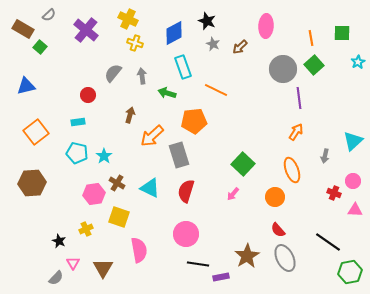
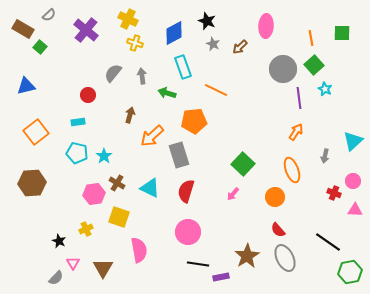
cyan star at (358, 62): moved 33 px left, 27 px down; rotated 16 degrees counterclockwise
pink circle at (186, 234): moved 2 px right, 2 px up
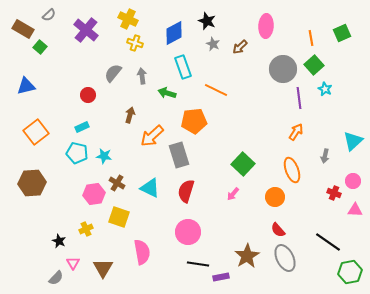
green square at (342, 33): rotated 24 degrees counterclockwise
cyan rectangle at (78, 122): moved 4 px right, 5 px down; rotated 16 degrees counterclockwise
cyan star at (104, 156): rotated 28 degrees counterclockwise
pink semicircle at (139, 250): moved 3 px right, 2 px down
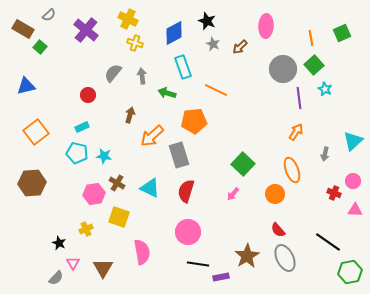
gray arrow at (325, 156): moved 2 px up
orange circle at (275, 197): moved 3 px up
black star at (59, 241): moved 2 px down
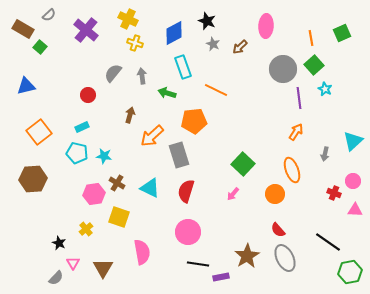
orange square at (36, 132): moved 3 px right
brown hexagon at (32, 183): moved 1 px right, 4 px up
yellow cross at (86, 229): rotated 16 degrees counterclockwise
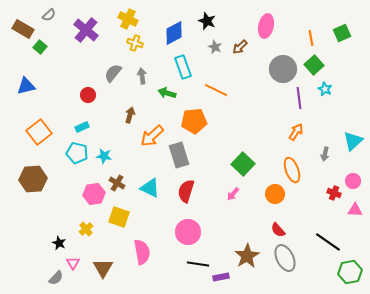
pink ellipse at (266, 26): rotated 10 degrees clockwise
gray star at (213, 44): moved 2 px right, 3 px down
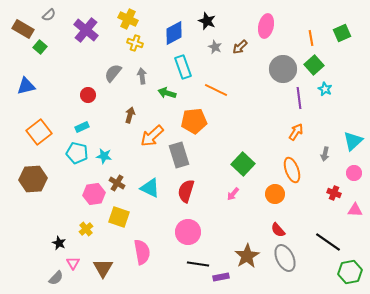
pink circle at (353, 181): moved 1 px right, 8 px up
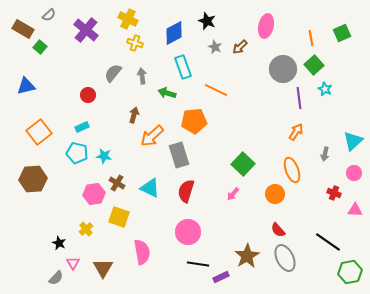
brown arrow at (130, 115): moved 4 px right
purple rectangle at (221, 277): rotated 14 degrees counterclockwise
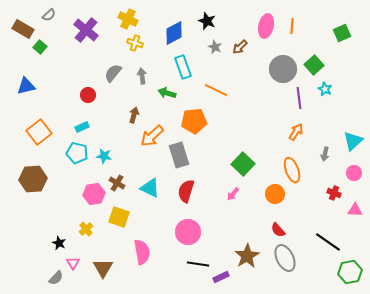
orange line at (311, 38): moved 19 px left, 12 px up; rotated 14 degrees clockwise
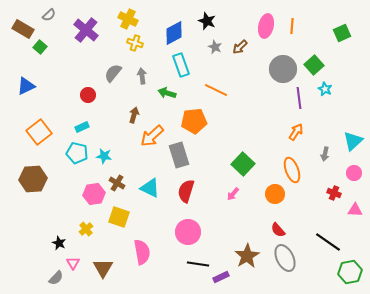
cyan rectangle at (183, 67): moved 2 px left, 2 px up
blue triangle at (26, 86): rotated 12 degrees counterclockwise
